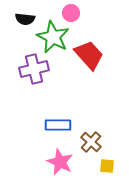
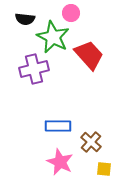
blue rectangle: moved 1 px down
yellow square: moved 3 px left, 3 px down
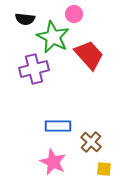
pink circle: moved 3 px right, 1 px down
pink star: moved 7 px left
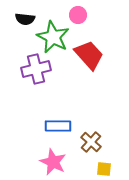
pink circle: moved 4 px right, 1 px down
purple cross: moved 2 px right
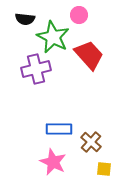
pink circle: moved 1 px right
blue rectangle: moved 1 px right, 3 px down
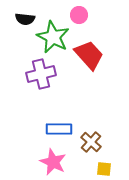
purple cross: moved 5 px right, 5 px down
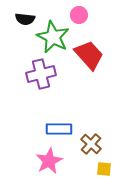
brown cross: moved 2 px down
pink star: moved 4 px left, 1 px up; rotated 20 degrees clockwise
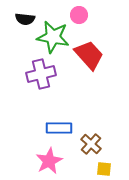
green star: rotated 16 degrees counterclockwise
blue rectangle: moved 1 px up
